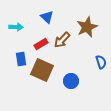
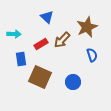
cyan arrow: moved 2 px left, 7 px down
blue semicircle: moved 9 px left, 7 px up
brown square: moved 2 px left, 7 px down
blue circle: moved 2 px right, 1 px down
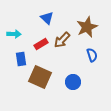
blue triangle: moved 1 px down
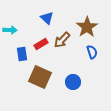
brown star: rotated 10 degrees counterclockwise
cyan arrow: moved 4 px left, 4 px up
blue semicircle: moved 3 px up
blue rectangle: moved 1 px right, 5 px up
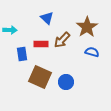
red rectangle: rotated 32 degrees clockwise
blue semicircle: rotated 56 degrees counterclockwise
blue circle: moved 7 px left
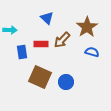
blue rectangle: moved 2 px up
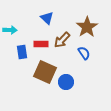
blue semicircle: moved 8 px left, 1 px down; rotated 40 degrees clockwise
brown square: moved 5 px right, 5 px up
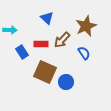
brown star: moved 1 px left, 1 px up; rotated 10 degrees clockwise
blue rectangle: rotated 24 degrees counterclockwise
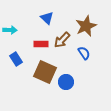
blue rectangle: moved 6 px left, 7 px down
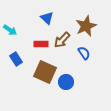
cyan arrow: rotated 32 degrees clockwise
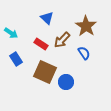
brown star: rotated 15 degrees counterclockwise
cyan arrow: moved 1 px right, 3 px down
red rectangle: rotated 32 degrees clockwise
